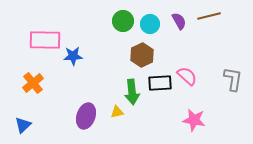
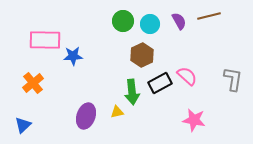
black rectangle: rotated 25 degrees counterclockwise
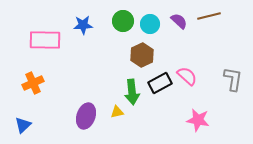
purple semicircle: rotated 18 degrees counterclockwise
blue star: moved 10 px right, 31 px up
orange cross: rotated 15 degrees clockwise
pink star: moved 4 px right
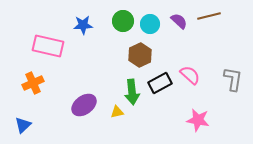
pink rectangle: moved 3 px right, 6 px down; rotated 12 degrees clockwise
brown hexagon: moved 2 px left
pink semicircle: moved 3 px right, 1 px up
purple ellipse: moved 2 px left, 11 px up; rotated 35 degrees clockwise
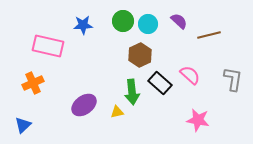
brown line: moved 19 px down
cyan circle: moved 2 px left
black rectangle: rotated 70 degrees clockwise
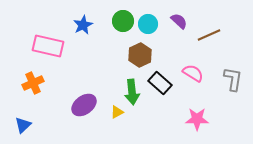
blue star: rotated 24 degrees counterclockwise
brown line: rotated 10 degrees counterclockwise
pink semicircle: moved 3 px right, 2 px up; rotated 10 degrees counterclockwise
yellow triangle: rotated 16 degrees counterclockwise
pink star: moved 1 px left, 1 px up; rotated 10 degrees counterclockwise
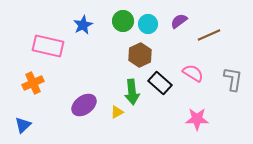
purple semicircle: rotated 78 degrees counterclockwise
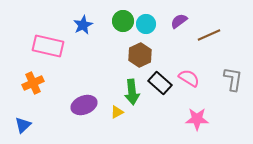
cyan circle: moved 2 px left
pink semicircle: moved 4 px left, 5 px down
purple ellipse: rotated 15 degrees clockwise
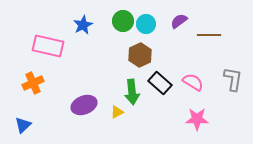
brown line: rotated 25 degrees clockwise
pink semicircle: moved 4 px right, 4 px down
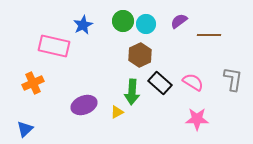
pink rectangle: moved 6 px right
green arrow: rotated 10 degrees clockwise
blue triangle: moved 2 px right, 4 px down
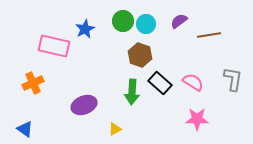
blue star: moved 2 px right, 4 px down
brown line: rotated 10 degrees counterclockwise
brown hexagon: rotated 15 degrees counterclockwise
yellow triangle: moved 2 px left, 17 px down
blue triangle: rotated 42 degrees counterclockwise
